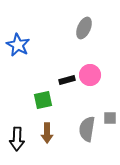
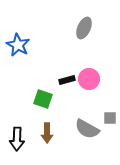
pink circle: moved 1 px left, 4 px down
green square: moved 1 px up; rotated 30 degrees clockwise
gray semicircle: rotated 70 degrees counterclockwise
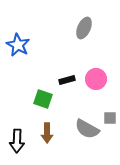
pink circle: moved 7 px right
black arrow: moved 2 px down
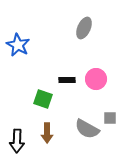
black rectangle: rotated 14 degrees clockwise
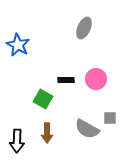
black rectangle: moved 1 px left
green square: rotated 12 degrees clockwise
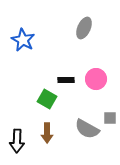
blue star: moved 5 px right, 5 px up
green square: moved 4 px right
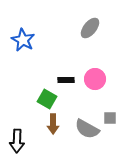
gray ellipse: moved 6 px right; rotated 15 degrees clockwise
pink circle: moved 1 px left
brown arrow: moved 6 px right, 9 px up
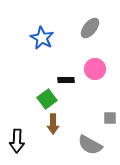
blue star: moved 19 px right, 2 px up
pink circle: moved 10 px up
green square: rotated 24 degrees clockwise
gray semicircle: moved 3 px right, 16 px down
